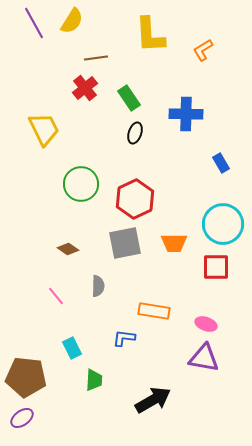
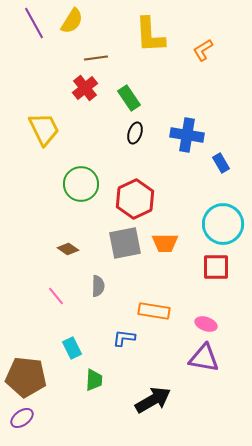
blue cross: moved 1 px right, 21 px down; rotated 8 degrees clockwise
orange trapezoid: moved 9 px left
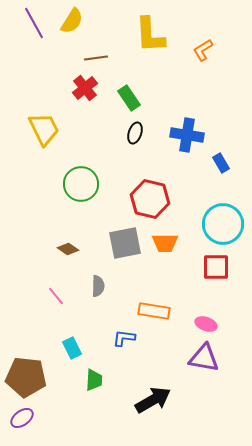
red hexagon: moved 15 px right; rotated 21 degrees counterclockwise
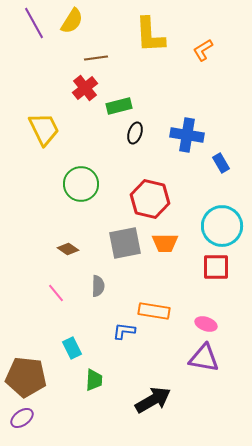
green rectangle: moved 10 px left, 8 px down; rotated 70 degrees counterclockwise
cyan circle: moved 1 px left, 2 px down
pink line: moved 3 px up
blue L-shape: moved 7 px up
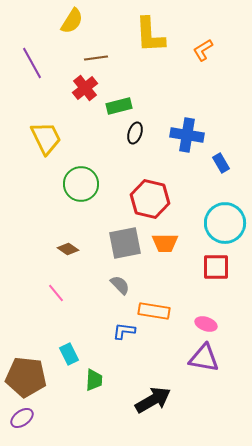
purple line: moved 2 px left, 40 px down
yellow trapezoid: moved 2 px right, 9 px down
cyan circle: moved 3 px right, 3 px up
gray semicircle: moved 22 px right, 1 px up; rotated 45 degrees counterclockwise
cyan rectangle: moved 3 px left, 6 px down
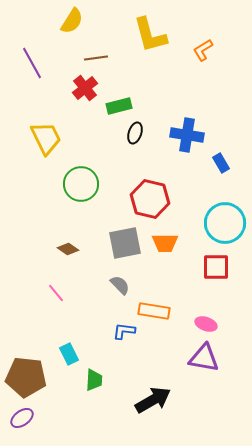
yellow L-shape: rotated 12 degrees counterclockwise
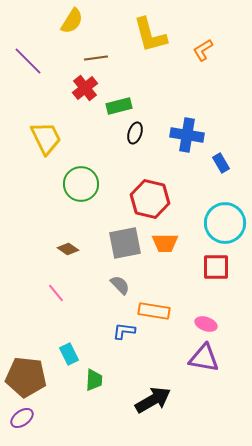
purple line: moved 4 px left, 2 px up; rotated 16 degrees counterclockwise
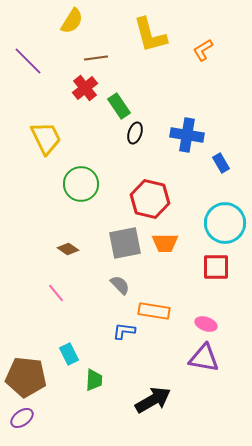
green rectangle: rotated 70 degrees clockwise
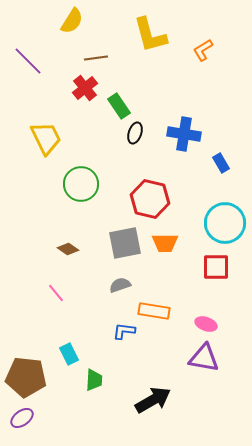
blue cross: moved 3 px left, 1 px up
gray semicircle: rotated 65 degrees counterclockwise
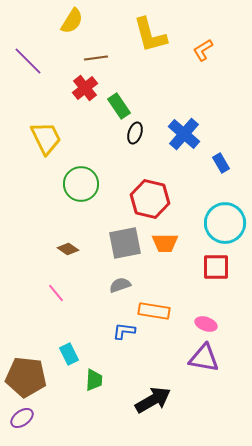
blue cross: rotated 32 degrees clockwise
